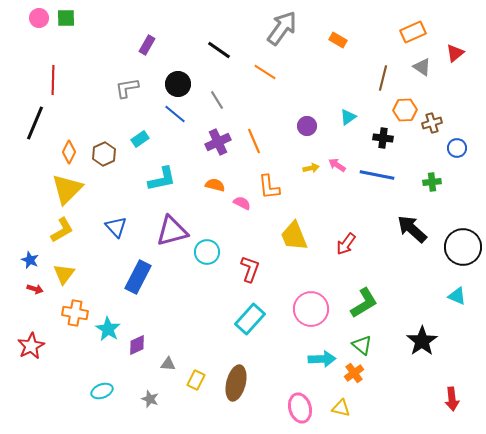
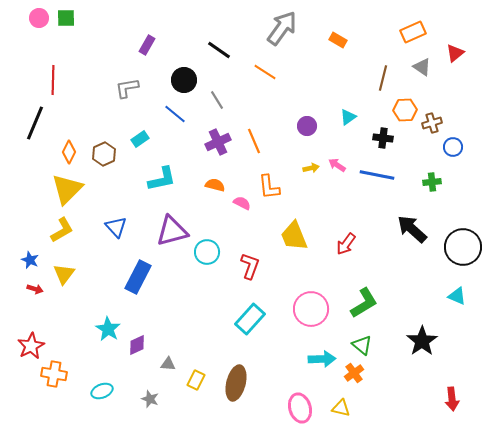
black circle at (178, 84): moved 6 px right, 4 px up
blue circle at (457, 148): moved 4 px left, 1 px up
red L-shape at (250, 269): moved 3 px up
orange cross at (75, 313): moved 21 px left, 61 px down
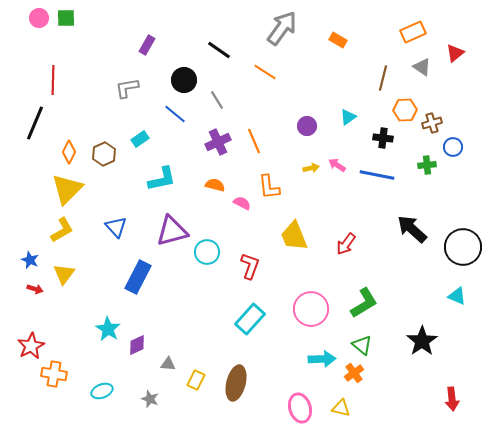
green cross at (432, 182): moved 5 px left, 17 px up
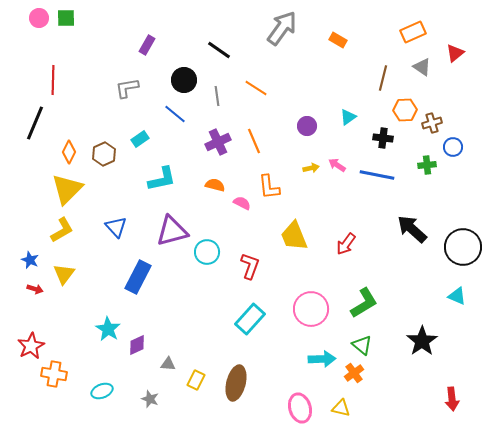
orange line at (265, 72): moved 9 px left, 16 px down
gray line at (217, 100): moved 4 px up; rotated 24 degrees clockwise
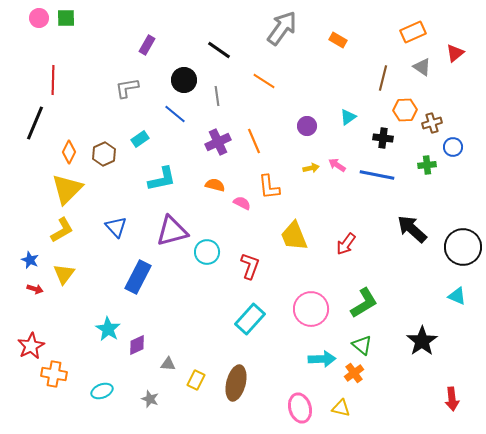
orange line at (256, 88): moved 8 px right, 7 px up
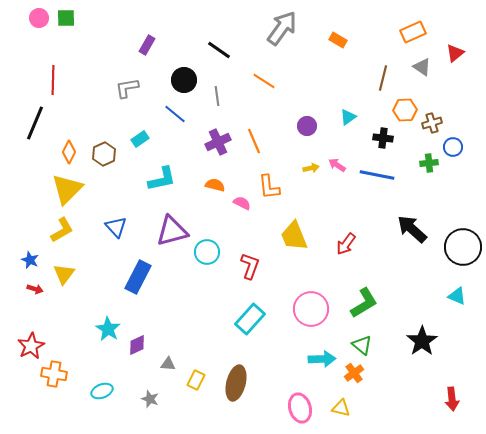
green cross at (427, 165): moved 2 px right, 2 px up
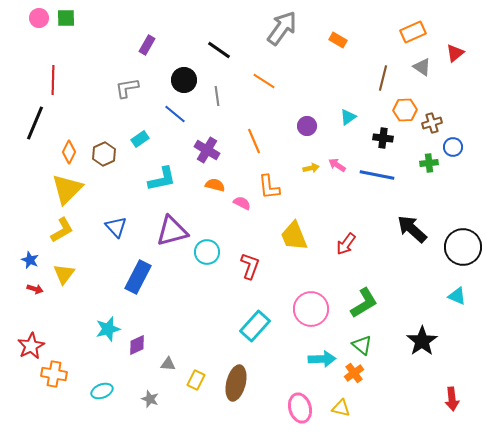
purple cross at (218, 142): moved 11 px left, 8 px down; rotated 35 degrees counterclockwise
cyan rectangle at (250, 319): moved 5 px right, 7 px down
cyan star at (108, 329): rotated 25 degrees clockwise
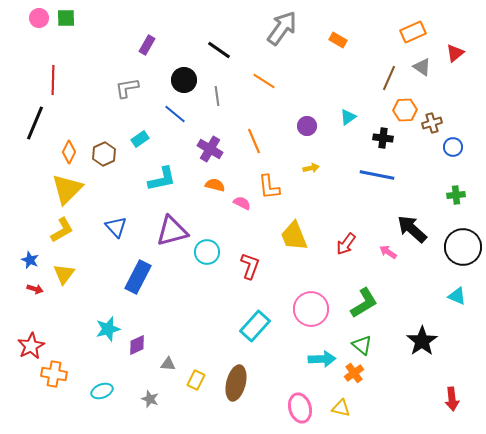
brown line at (383, 78): moved 6 px right; rotated 10 degrees clockwise
purple cross at (207, 150): moved 3 px right, 1 px up
green cross at (429, 163): moved 27 px right, 32 px down
pink arrow at (337, 165): moved 51 px right, 87 px down
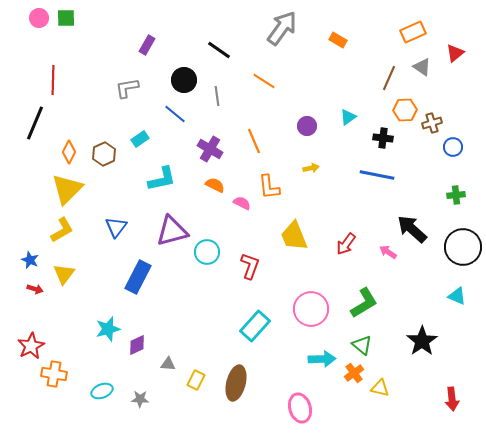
orange semicircle at (215, 185): rotated 12 degrees clockwise
blue triangle at (116, 227): rotated 20 degrees clockwise
gray star at (150, 399): moved 10 px left; rotated 18 degrees counterclockwise
yellow triangle at (341, 408): moved 39 px right, 20 px up
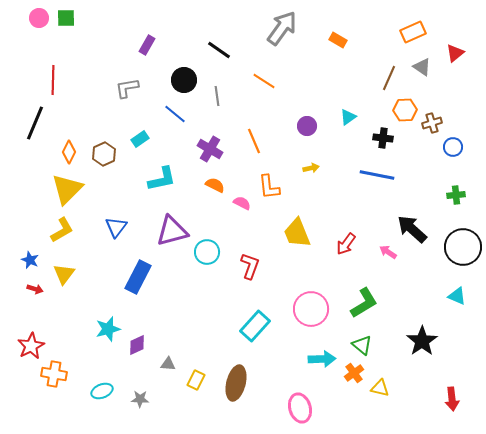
yellow trapezoid at (294, 236): moved 3 px right, 3 px up
